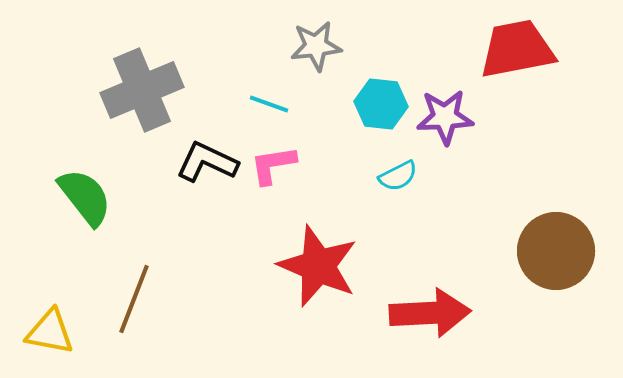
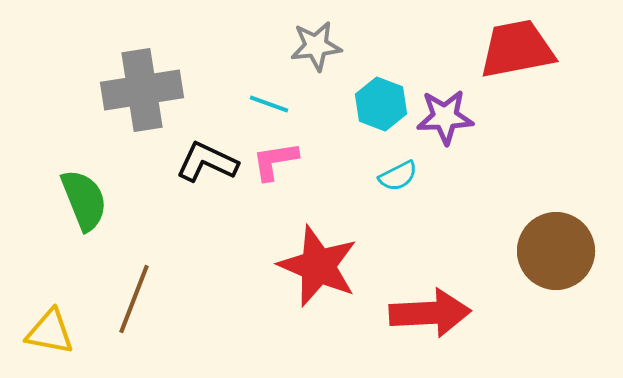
gray cross: rotated 14 degrees clockwise
cyan hexagon: rotated 15 degrees clockwise
pink L-shape: moved 2 px right, 4 px up
green semicircle: moved 1 px left, 3 px down; rotated 16 degrees clockwise
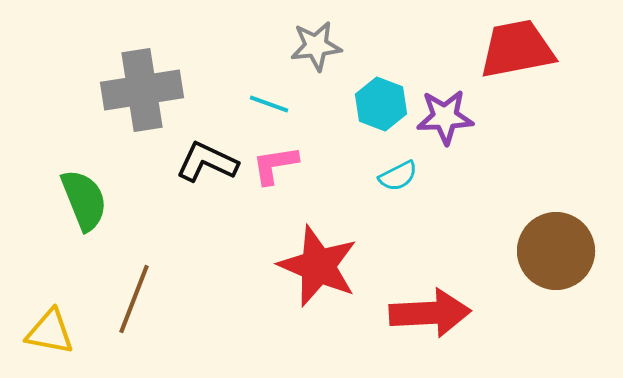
pink L-shape: moved 4 px down
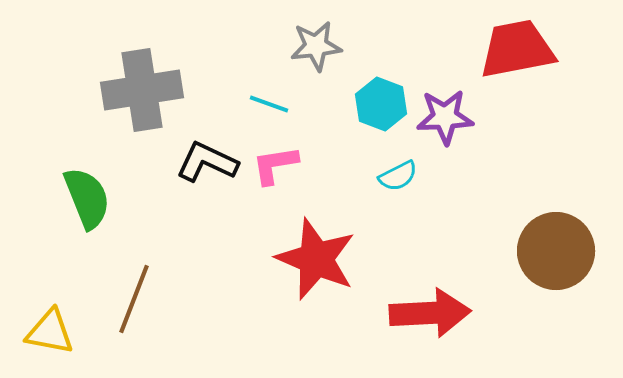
green semicircle: moved 3 px right, 2 px up
red star: moved 2 px left, 7 px up
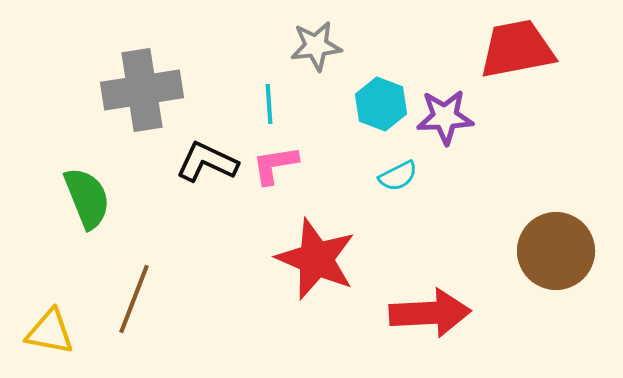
cyan line: rotated 66 degrees clockwise
